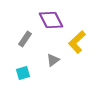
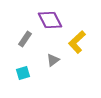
purple diamond: moved 1 px left
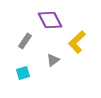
gray rectangle: moved 2 px down
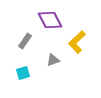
gray triangle: rotated 16 degrees clockwise
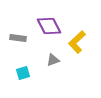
purple diamond: moved 1 px left, 6 px down
gray rectangle: moved 7 px left, 3 px up; rotated 63 degrees clockwise
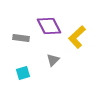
gray rectangle: moved 3 px right
yellow L-shape: moved 5 px up
gray triangle: rotated 24 degrees counterclockwise
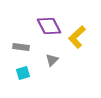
gray rectangle: moved 9 px down
gray triangle: moved 1 px left
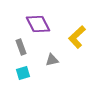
purple diamond: moved 11 px left, 2 px up
gray rectangle: rotated 63 degrees clockwise
gray triangle: rotated 32 degrees clockwise
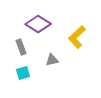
purple diamond: rotated 30 degrees counterclockwise
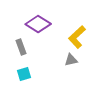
gray triangle: moved 19 px right
cyan square: moved 1 px right, 1 px down
